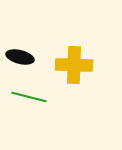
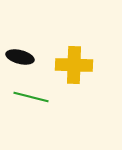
green line: moved 2 px right
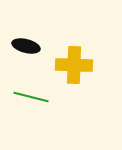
black ellipse: moved 6 px right, 11 px up
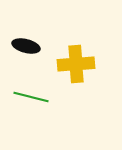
yellow cross: moved 2 px right, 1 px up; rotated 6 degrees counterclockwise
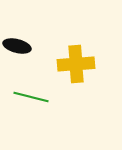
black ellipse: moved 9 px left
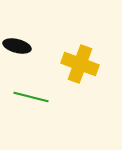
yellow cross: moved 4 px right; rotated 24 degrees clockwise
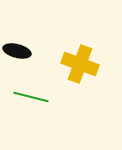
black ellipse: moved 5 px down
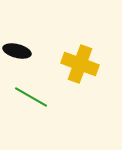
green line: rotated 16 degrees clockwise
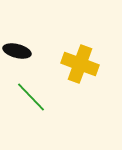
green line: rotated 16 degrees clockwise
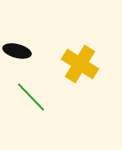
yellow cross: rotated 12 degrees clockwise
